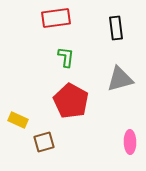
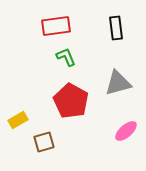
red rectangle: moved 8 px down
green L-shape: rotated 30 degrees counterclockwise
gray triangle: moved 2 px left, 4 px down
yellow rectangle: rotated 54 degrees counterclockwise
pink ellipse: moved 4 px left, 11 px up; rotated 50 degrees clockwise
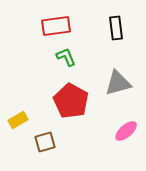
brown square: moved 1 px right
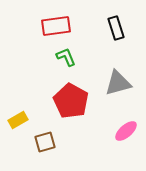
black rectangle: rotated 10 degrees counterclockwise
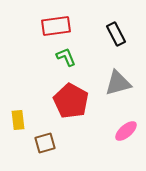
black rectangle: moved 6 px down; rotated 10 degrees counterclockwise
yellow rectangle: rotated 66 degrees counterclockwise
brown square: moved 1 px down
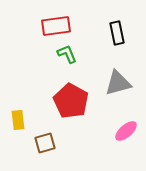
black rectangle: moved 1 px right, 1 px up; rotated 15 degrees clockwise
green L-shape: moved 1 px right, 3 px up
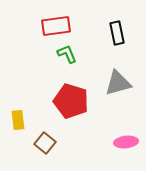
red pentagon: rotated 12 degrees counterclockwise
pink ellipse: moved 11 px down; rotated 35 degrees clockwise
brown square: rotated 35 degrees counterclockwise
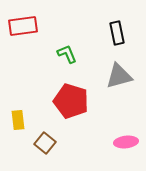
red rectangle: moved 33 px left
gray triangle: moved 1 px right, 7 px up
